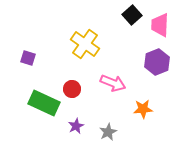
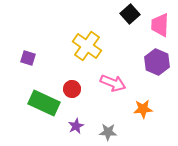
black square: moved 2 px left, 1 px up
yellow cross: moved 2 px right, 2 px down
purple hexagon: rotated 15 degrees counterclockwise
gray star: rotated 30 degrees clockwise
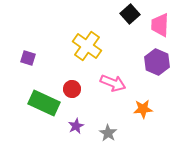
gray star: moved 1 px down; rotated 30 degrees clockwise
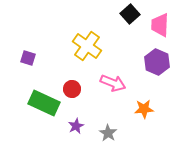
orange star: moved 1 px right
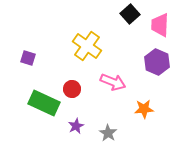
pink arrow: moved 1 px up
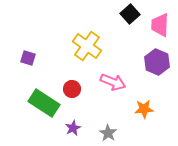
green rectangle: rotated 8 degrees clockwise
purple star: moved 3 px left, 2 px down
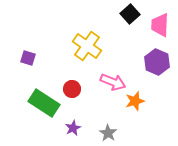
orange star: moved 9 px left, 8 px up; rotated 12 degrees counterclockwise
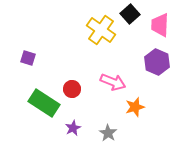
yellow cross: moved 14 px right, 16 px up
orange star: moved 6 px down
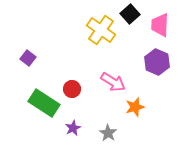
purple square: rotated 21 degrees clockwise
pink arrow: rotated 10 degrees clockwise
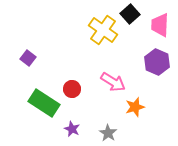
yellow cross: moved 2 px right
purple star: moved 1 px left, 1 px down; rotated 21 degrees counterclockwise
